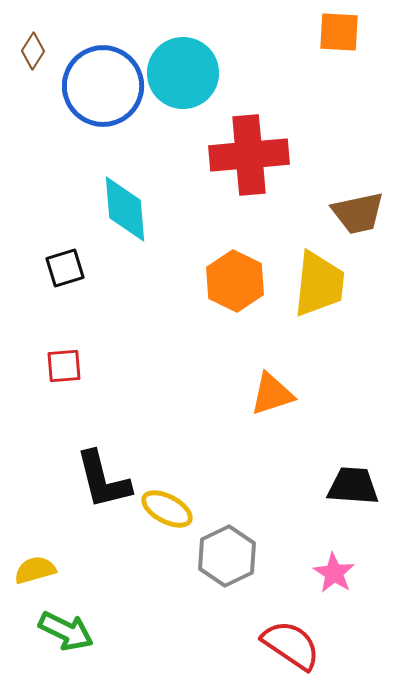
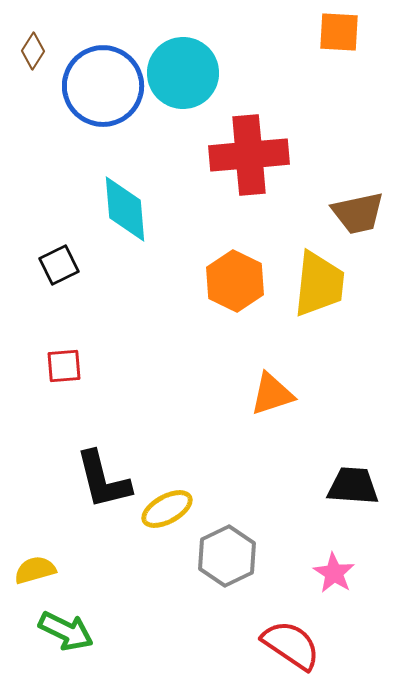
black square: moved 6 px left, 3 px up; rotated 9 degrees counterclockwise
yellow ellipse: rotated 57 degrees counterclockwise
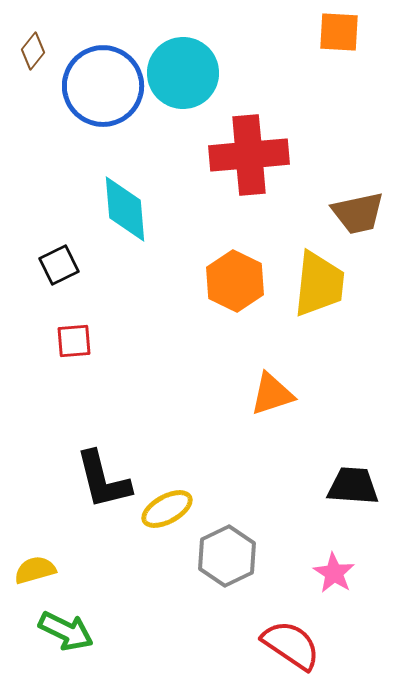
brown diamond: rotated 6 degrees clockwise
red square: moved 10 px right, 25 px up
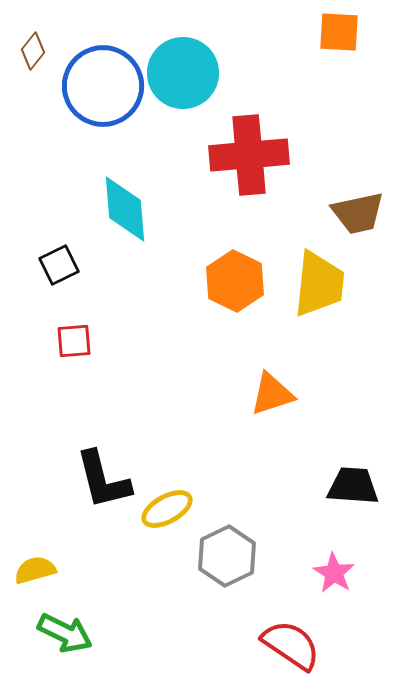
green arrow: moved 1 px left, 2 px down
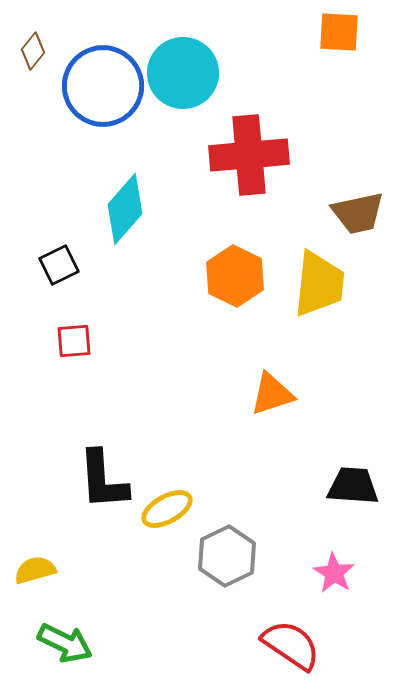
cyan diamond: rotated 46 degrees clockwise
orange hexagon: moved 5 px up
black L-shape: rotated 10 degrees clockwise
green arrow: moved 10 px down
